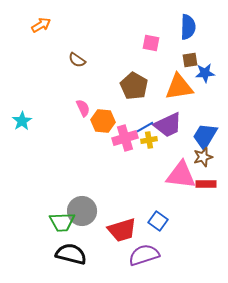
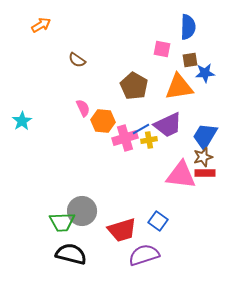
pink square: moved 11 px right, 6 px down
blue line: moved 4 px left, 2 px down
red rectangle: moved 1 px left, 11 px up
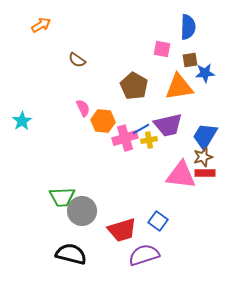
purple trapezoid: rotated 12 degrees clockwise
green trapezoid: moved 25 px up
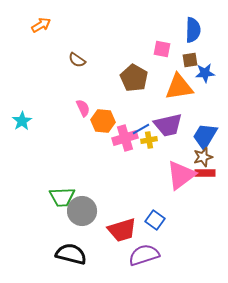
blue semicircle: moved 5 px right, 3 px down
brown pentagon: moved 8 px up
pink triangle: rotated 44 degrees counterclockwise
blue square: moved 3 px left, 1 px up
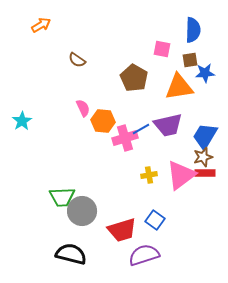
yellow cross: moved 35 px down
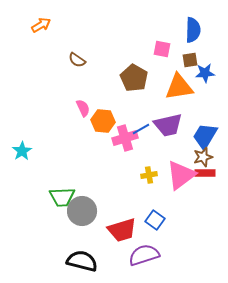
cyan star: moved 30 px down
black semicircle: moved 11 px right, 7 px down
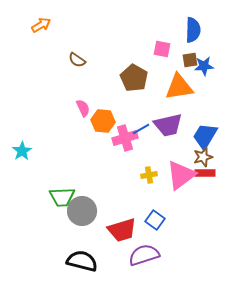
blue star: moved 1 px left, 7 px up
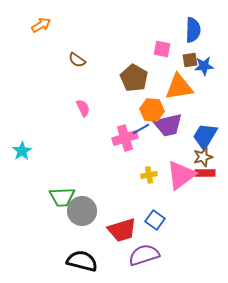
orange hexagon: moved 49 px right, 11 px up
